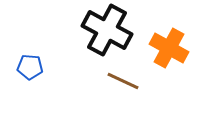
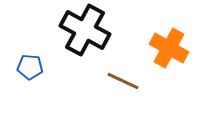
black cross: moved 22 px left
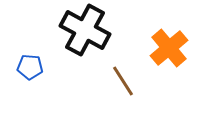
orange cross: rotated 21 degrees clockwise
brown line: rotated 32 degrees clockwise
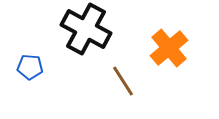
black cross: moved 1 px right, 1 px up
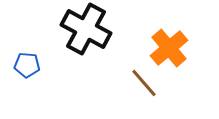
blue pentagon: moved 3 px left, 2 px up
brown line: moved 21 px right, 2 px down; rotated 8 degrees counterclockwise
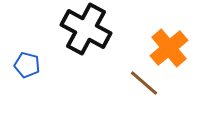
blue pentagon: rotated 10 degrees clockwise
brown line: rotated 8 degrees counterclockwise
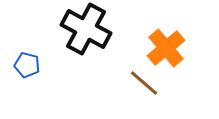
orange cross: moved 3 px left
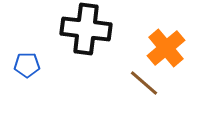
black cross: rotated 21 degrees counterclockwise
blue pentagon: rotated 15 degrees counterclockwise
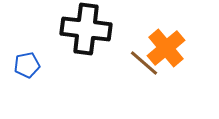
blue pentagon: rotated 10 degrees counterclockwise
brown line: moved 20 px up
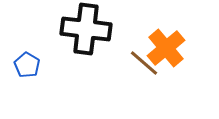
blue pentagon: rotated 30 degrees counterclockwise
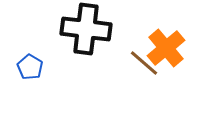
blue pentagon: moved 3 px right, 2 px down
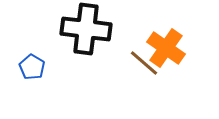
orange cross: rotated 15 degrees counterclockwise
blue pentagon: moved 2 px right
